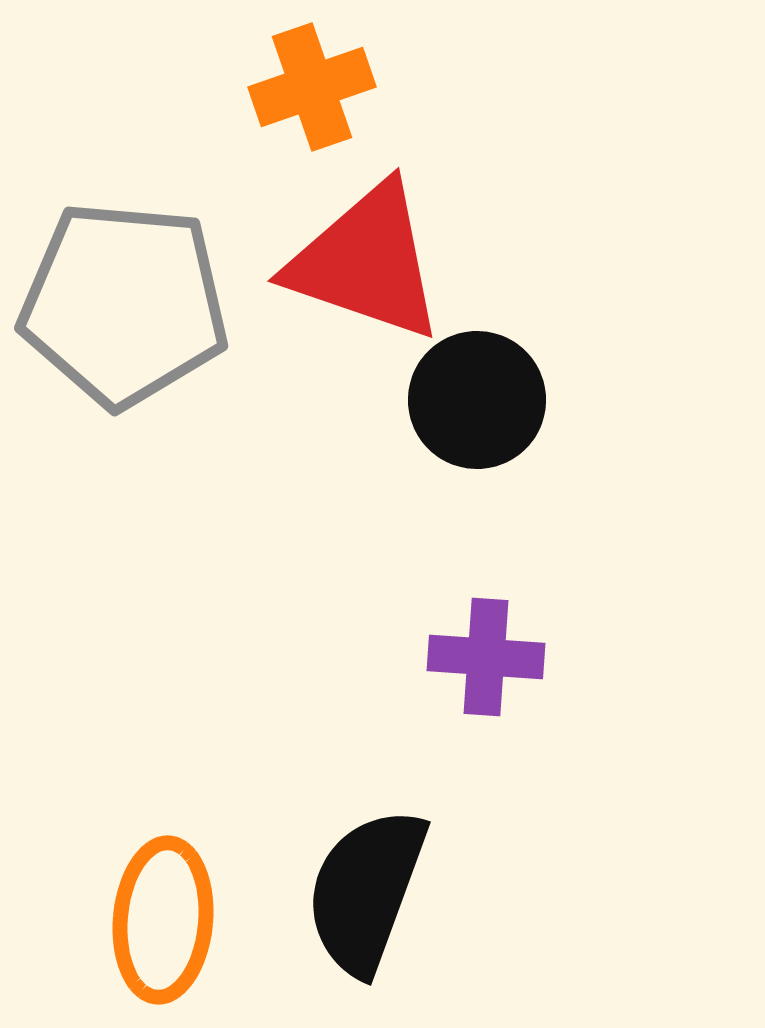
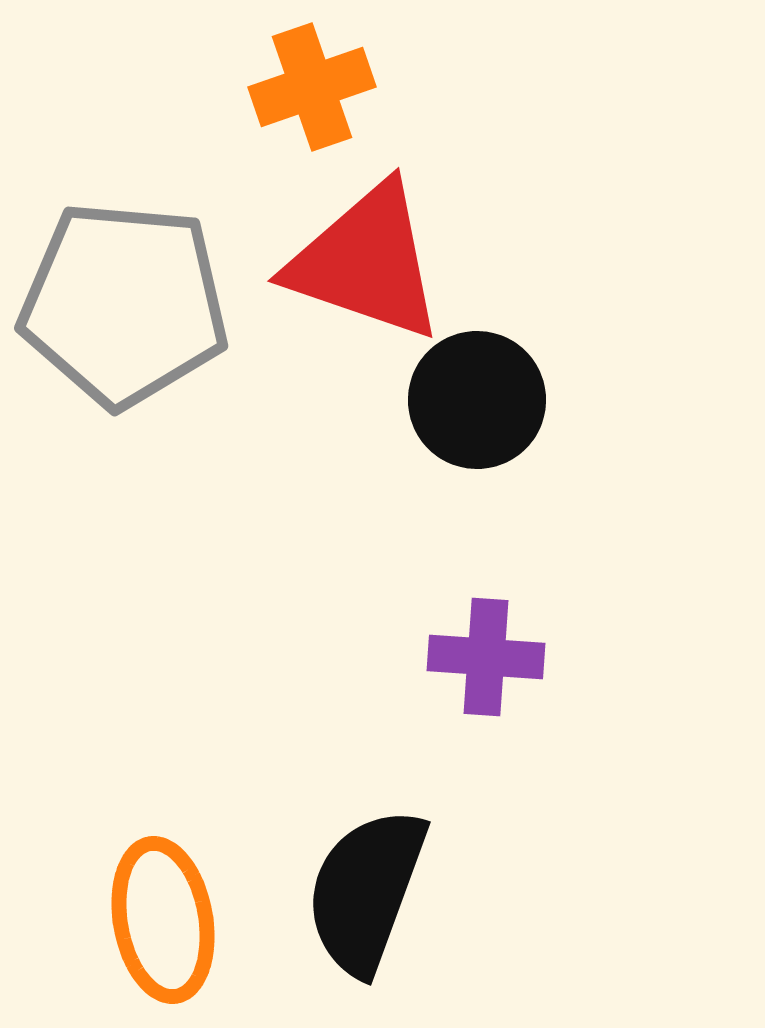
orange ellipse: rotated 15 degrees counterclockwise
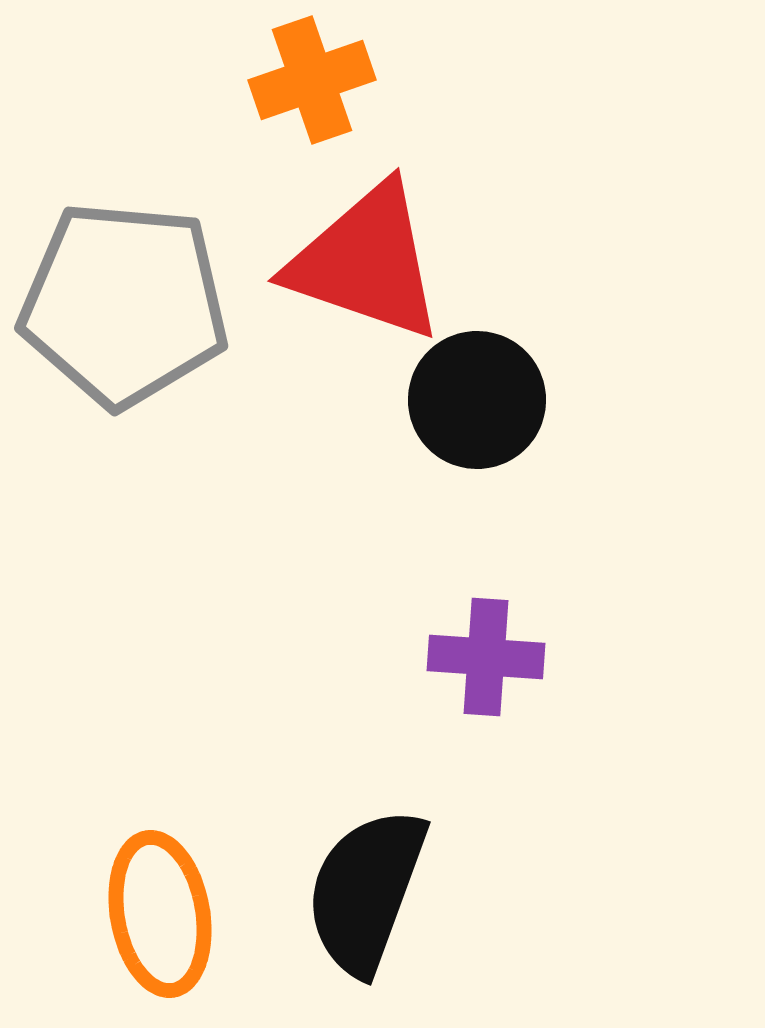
orange cross: moved 7 px up
orange ellipse: moved 3 px left, 6 px up
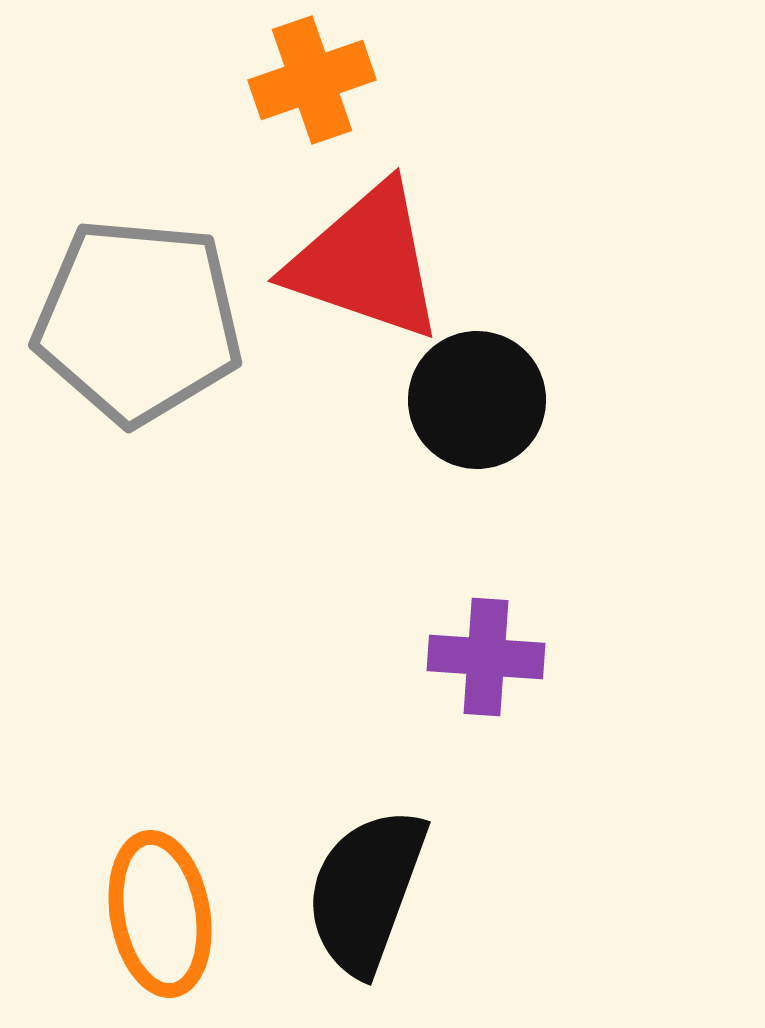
gray pentagon: moved 14 px right, 17 px down
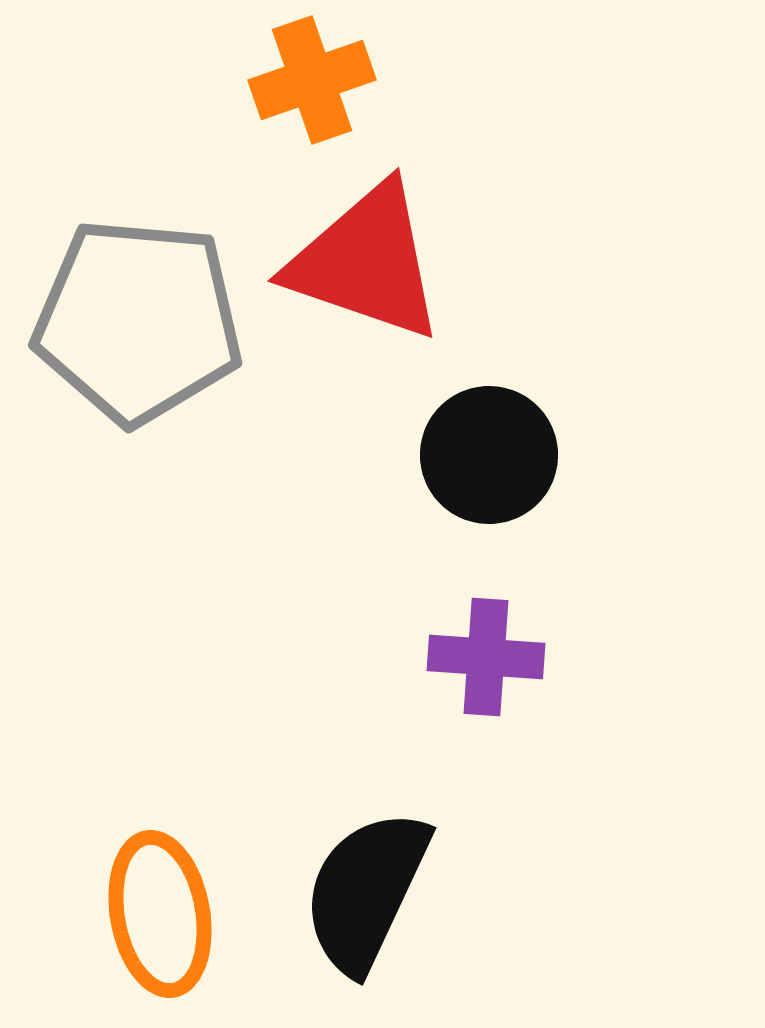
black circle: moved 12 px right, 55 px down
black semicircle: rotated 5 degrees clockwise
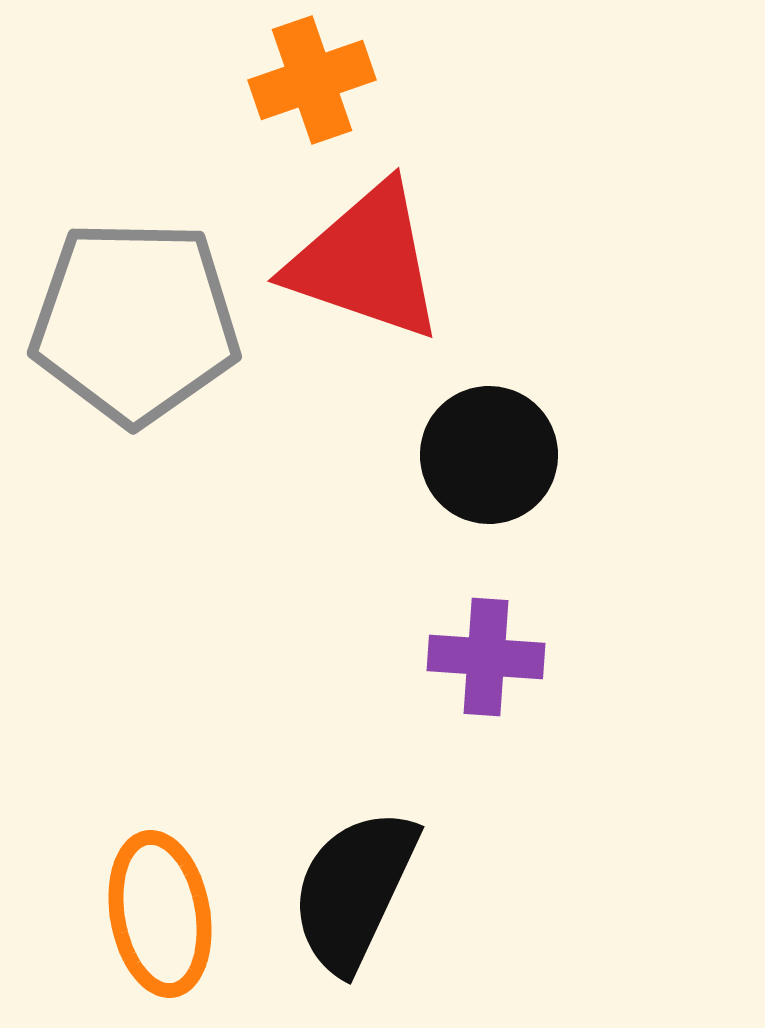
gray pentagon: moved 3 px left, 1 px down; rotated 4 degrees counterclockwise
black semicircle: moved 12 px left, 1 px up
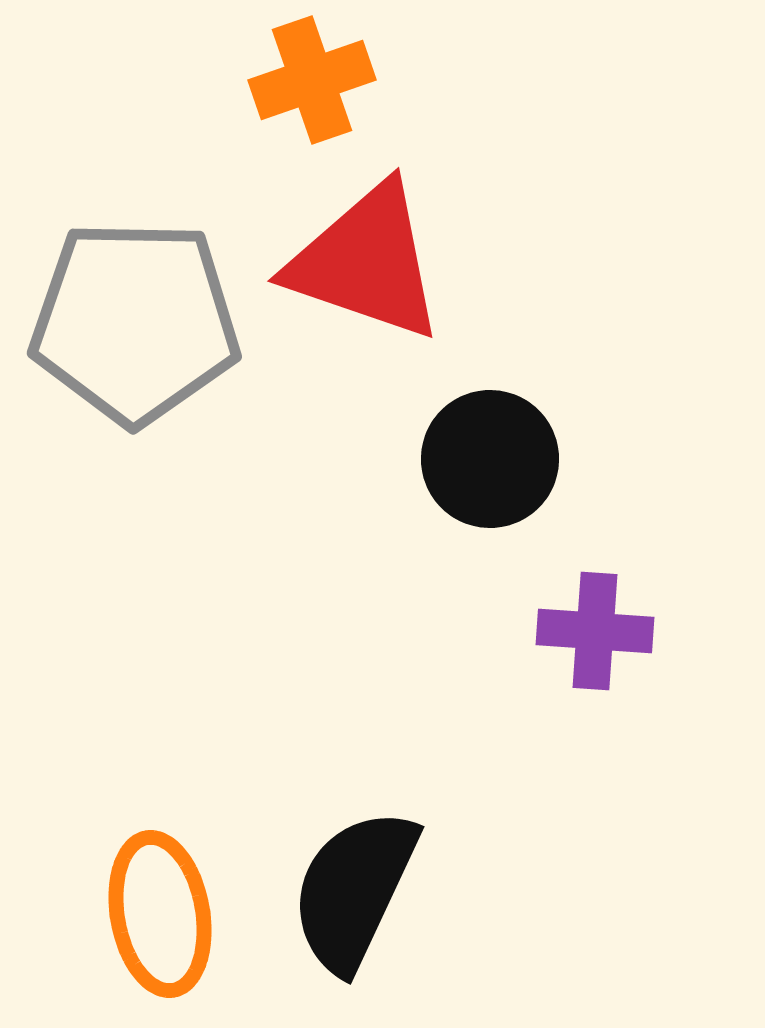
black circle: moved 1 px right, 4 px down
purple cross: moved 109 px right, 26 px up
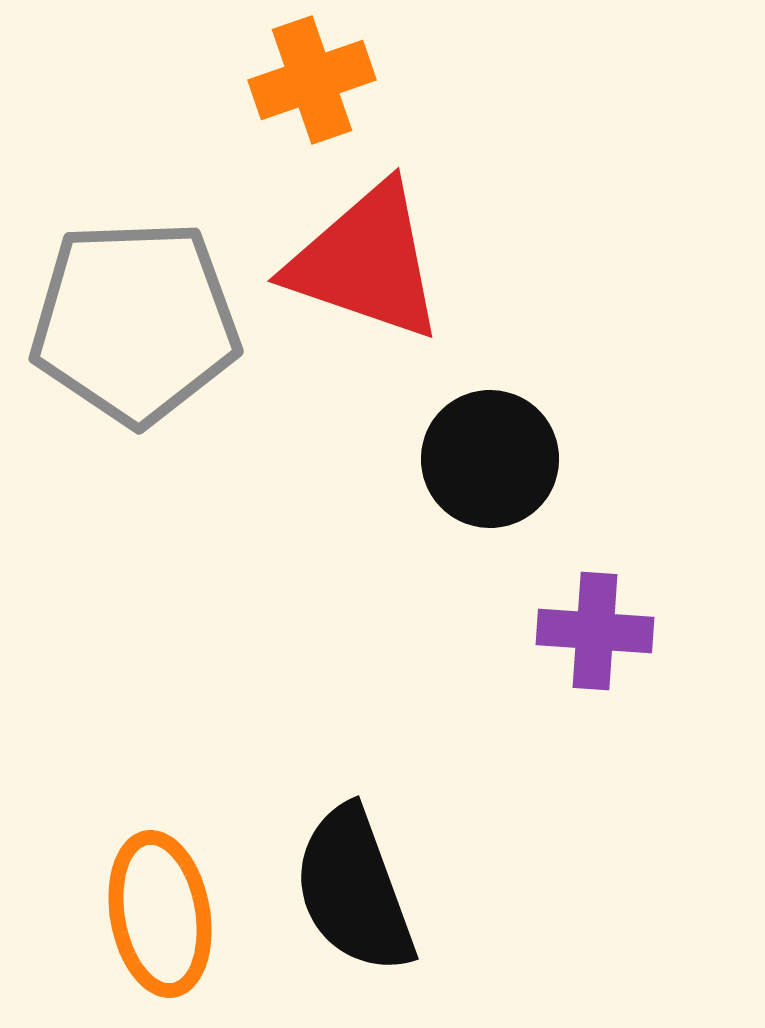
gray pentagon: rotated 3 degrees counterclockwise
black semicircle: rotated 45 degrees counterclockwise
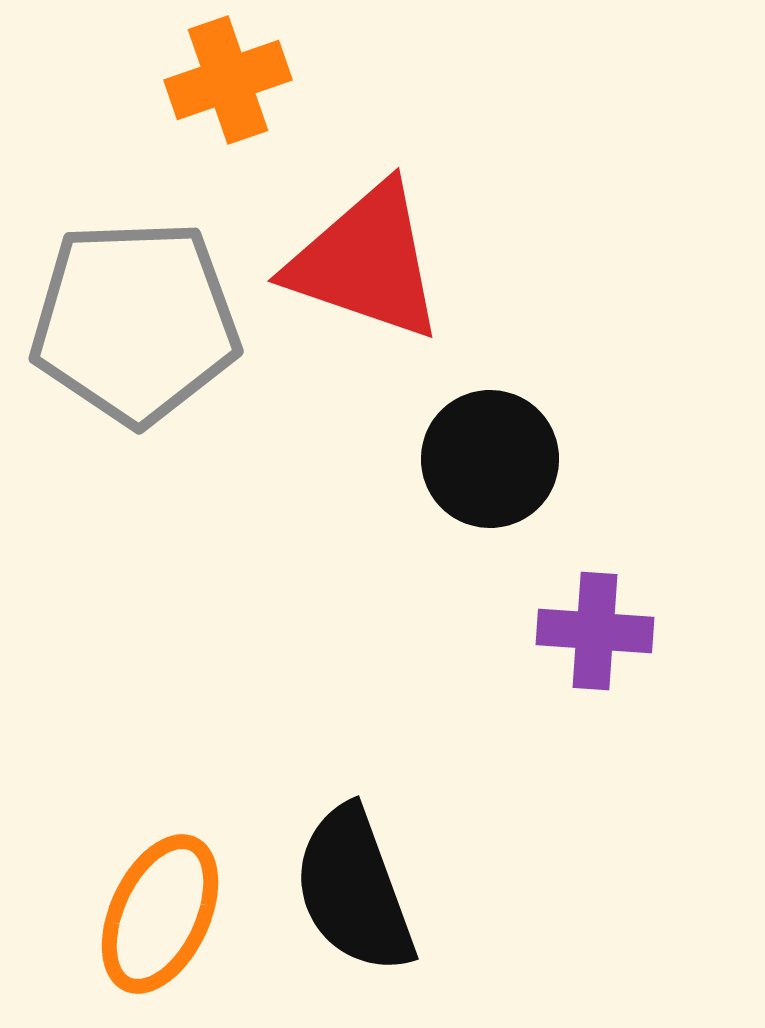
orange cross: moved 84 px left
orange ellipse: rotated 35 degrees clockwise
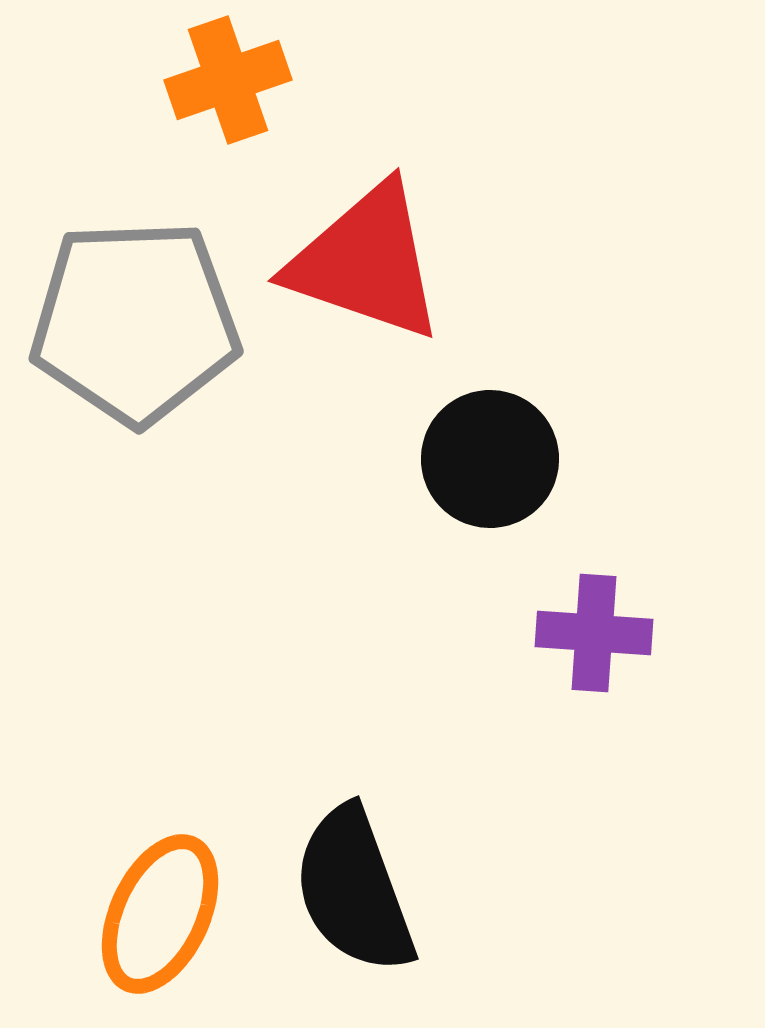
purple cross: moved 1 px left, 2 px down
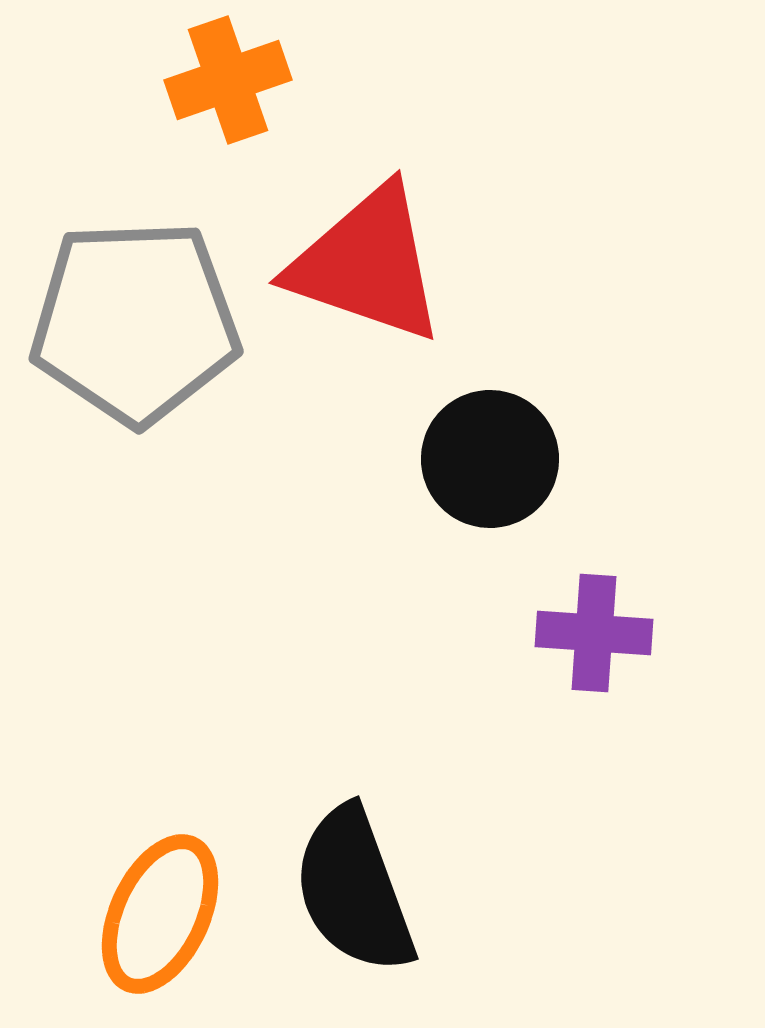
red triangle: moved 1 px right, 2 px down
